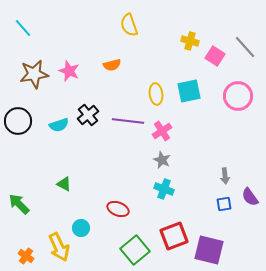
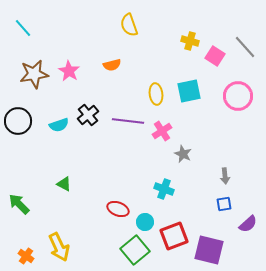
pink star: rotated 10 degrees clockwise
gray star: moved 21 px right, 6 px up
purple semicircle: moved 2 px left, 27 px down; rotated 96 degrees counterclockwise
cyan circle: moved 64 px right, 6 px up
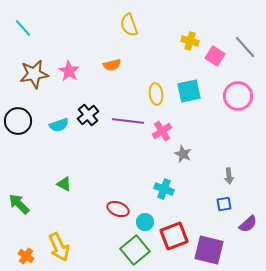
gray arrow: moved 4 px right
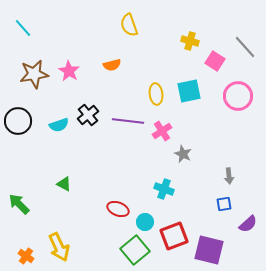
pink square: moved 5 px down
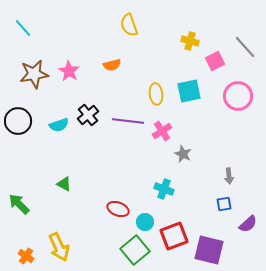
pink square: rotated 30 degrees clockwise
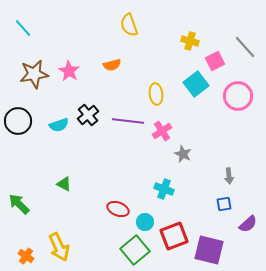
cyan square: moved 7 px right, 7 px up; rotated 25 degrees counterclockwise
